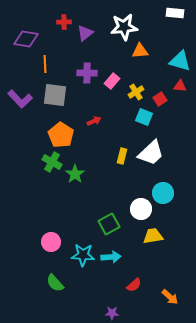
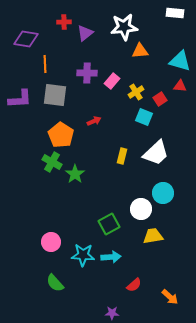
purple L-shape: rotated 50 degrees counterclockwise
white trapezoid: moved 5 px right
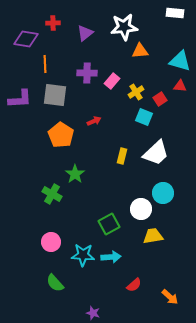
red cross: moved 11 px left, 1 px down
green cross: moved 32 px down
purple star: moved 19 px left; rotated 16 degrees clockwise
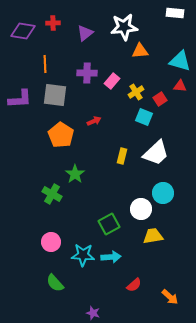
purple diamond: moved 3 px left, 8 px up
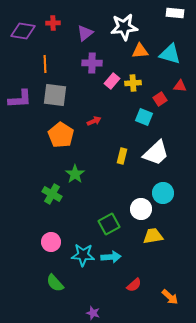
cyan triangle: moved 10 px left, 7 px up
purple cross: moved 5 px right, 10 px up
yellow cross: moved 3 px left, 9 px up; rotated 28 degrees clockwise
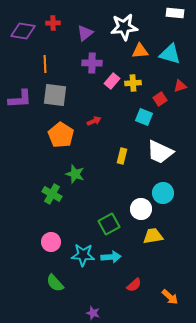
red triangle: rotated 24 degrees counterclockwise
white trapezoid: moved 4 px right, 1 px up; rotated 68 degrees clockwise
green star: rotated 18 degrees counterclockwise
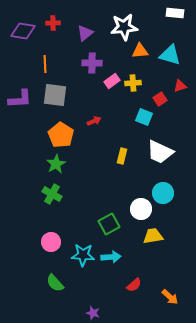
cyan triangle: moved 1 px down
pink rectangle: rotated 14 degrees clockwise
green star: moved 19 px left, 10 px up; rotated 24 degrees clockwise
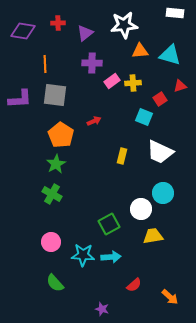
red cross: moved 5 px right
white star: moved 2 px up
purple star: moved 9 px right, 4 px up
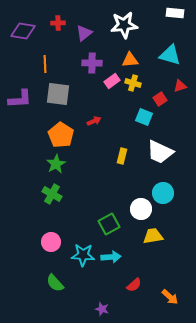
purple triangle: moved 1 px left
orange triangle: moved 10 px left, 9 px down
yellow cross: rotated 21 degrees clockwise
gray square: moved 3 px right, 1 px up
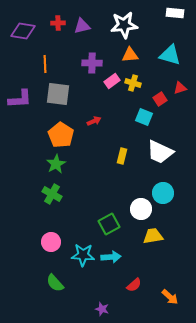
purple triangle: moved 2 px left, 7 px up; rotated 24 degrees clockwise
orange triangle: moved 5 px up
red triangle: moved 2 px down
